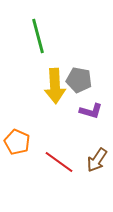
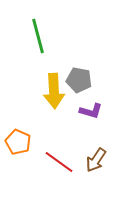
yellow arrow: moved 1 px left, 5 px down
orange pentagon: moved 1 px right
brown arrow: moved 1 px left
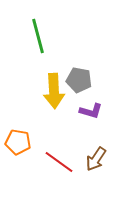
orange pentagon: rotated 15 degrees counterclockwise
brown arrow: moved 1 px up
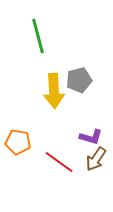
gray pentagon: rotated 25 degrees counterclockwise
purple L-shape: moved 26 px down
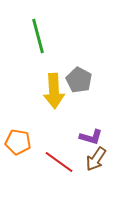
gray pentagon: rotated 30 degrees counterclockwise
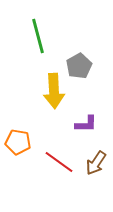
gray pentagon: moved 14 px up; rotated 15 degrees clockwise
purple L-shape: moved 5 px left, 13 px up; rotated 15 degrees counterclockwise
brown arrow: moved 4 px down
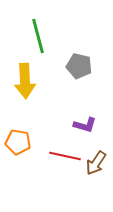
gray pentagon: rotated 30 degrees counterclockwise
yellow arrow: moved 29 px left, 10 px up
purple L-shape: moved 1 px left, 1 px down; rotated 15 degrees clockwise
red line: moved 6 px right, 6 px up; rotated 24 degrees counterclockwise
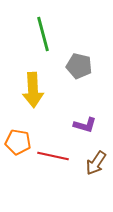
green line: moved 5 px right, 2 px up
yellow arrow: moved 8 px right, 9 px down
red line: moved 12 px left
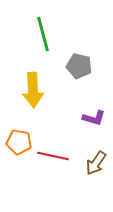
purple L-shape: moved 9 px right, 7 px up
orange pentagon: moved 1 px right
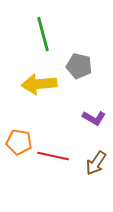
yellow arrow: moved 6 px right, 6 px up; rotated 88 degrees clockwise
purple L-shape: rotated 15 degrees clockwise
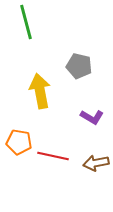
green line: moved 17 px left, 12 px up
yellow arrow: moved 1 px right, 7 px down; rotated 84 degrees clockwise
purple L-shape: moved 2 px left, 1 px up
brown arrow: rotated 45 degrees clockwise
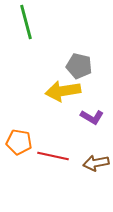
yellow arrow: moved 23 px right; rotated 88 degrees counterclockwise
